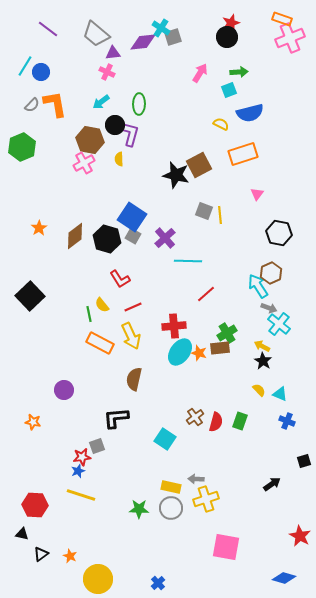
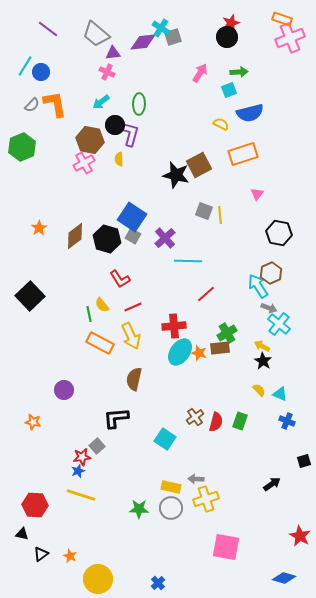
gray square at (97, 446): rotated 21 degrees counterclockwise
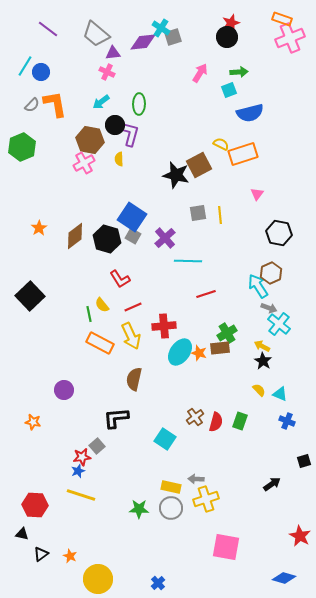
yellow semicircle at (221, 124): moved 20 px down
gray square at (204, 211): moved 6 px left, 2 px down; rotated 30 degrees counterclockwise
red line at (206, 294): rotated 24 degrees clockwise
red cross at (174, 326): moved 10 px left
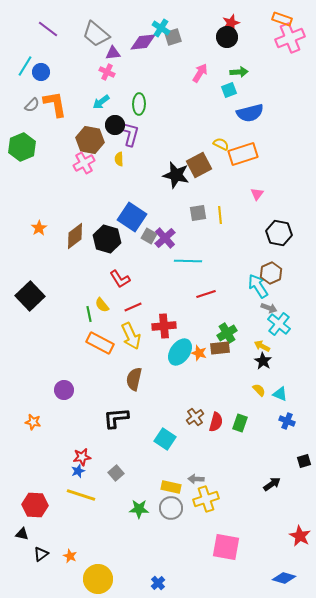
gray square at (133, 236): moved 16 px right
green rectangle at (240, 421): moved 2 px down
gray square at (97, 446): moved 19 px right, 27 px down
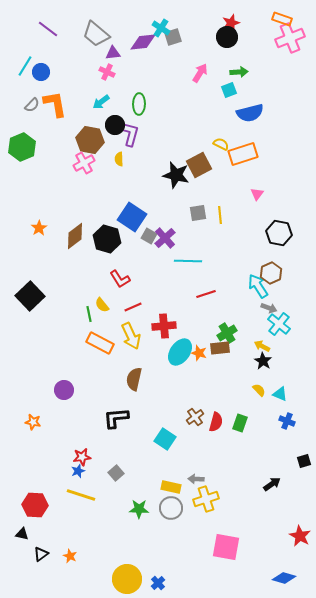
yellow circle at (98, 579): moved 29 px right
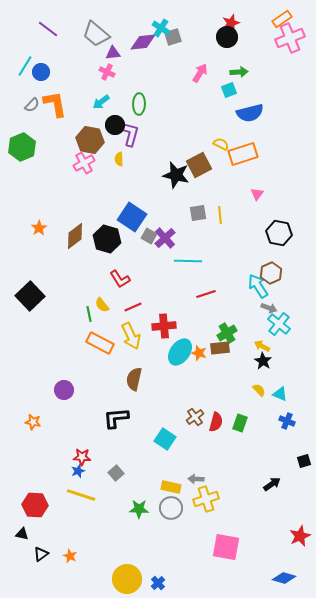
orange rectangle at (282, 19): rotated 54 degrees counterclockwise
red star at (82, 457): rotated 12 degrees clockwise
red star at (300, 536): rotated 20 degrees clockwise
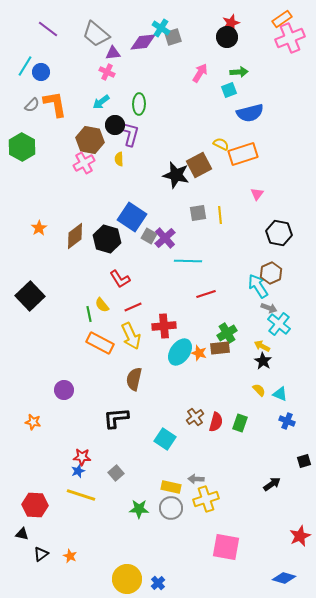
green hexagon at (22, 147): rotated 8 degrees counterclockwise
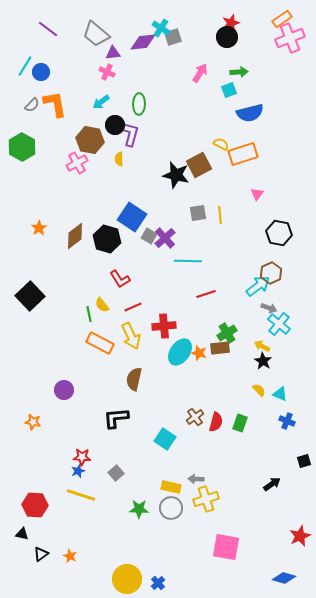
pink cross at (84, 163): moved 7 px left
cyan arrow at (258, 286): rotated 85 degrees clockwise
